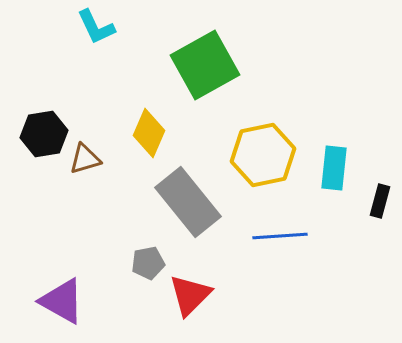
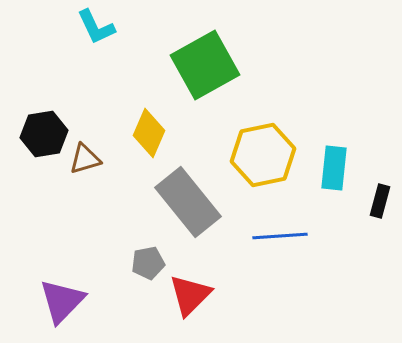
purple triangle: rotated 45 degrees clockwise
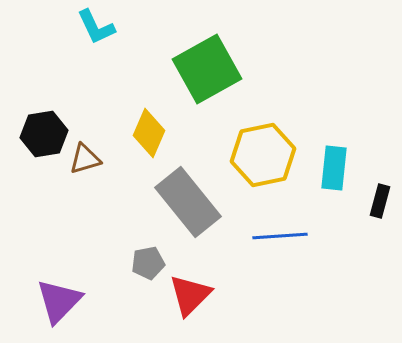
green square: moved 2 px right, 4 px down
purple triangle: moved 3 px left
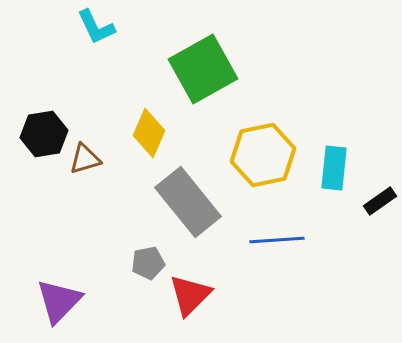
green square: moved 4 px left
black rectangle: rotated 40 degrees clockwise
blue line: moved 3 px left, 4 px down
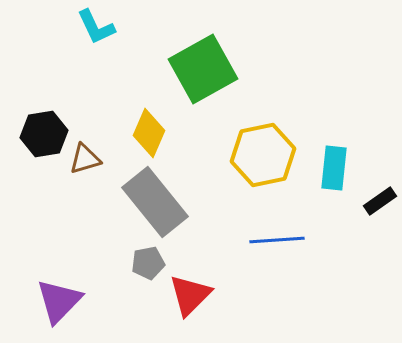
gray rectangle: moved 33 px left
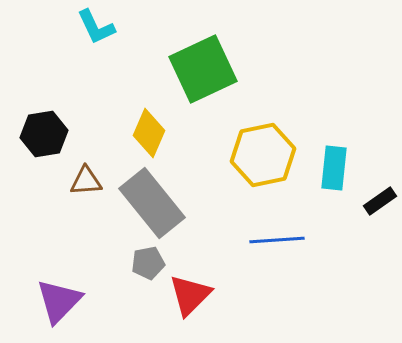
green square: rotated 4 degrees clockwise
brown triangle: moved 1 px right, 22 px down; rotated 12 degrees clockwise
gray rectangle: moved 3 px left, 1 px down
